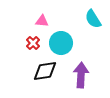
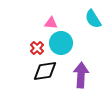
pink triangle: moved 9 px right, 2 px down
red cross: moved 4 px right, 5 px down
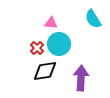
cyan circle: moved 2 px left, 1 px down
purple arrow: moved 3 px down
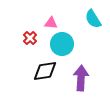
cyan circle: moved 3 px right
red cross: moved 7 px left, 10 px up
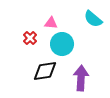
cyan semicircle: rotated 18 degrees counterclockwise
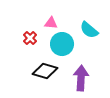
cyan semicircle: moved 4 px left, 11 px down
black diamond: rotated 25 degrees clockwise
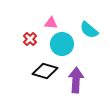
red cross: moved 1 px down
purple arrow: moved 5 px left, 2 px down
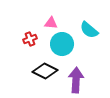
red cross: rotated 24 degrees clockwise
black diamond: rotated 10 degrees clockwise
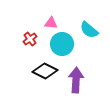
red cross: rotated 16 degrees counterclockwise
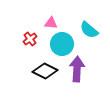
purple arrow: moved 1 px right, 11 px up
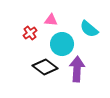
pink triangle: moved 3 px up
cyan semicircle: moved 1 px up
red cross: moved 6 px up
black diamond: moved 4 px up; rotated 10 degrees clockwise
